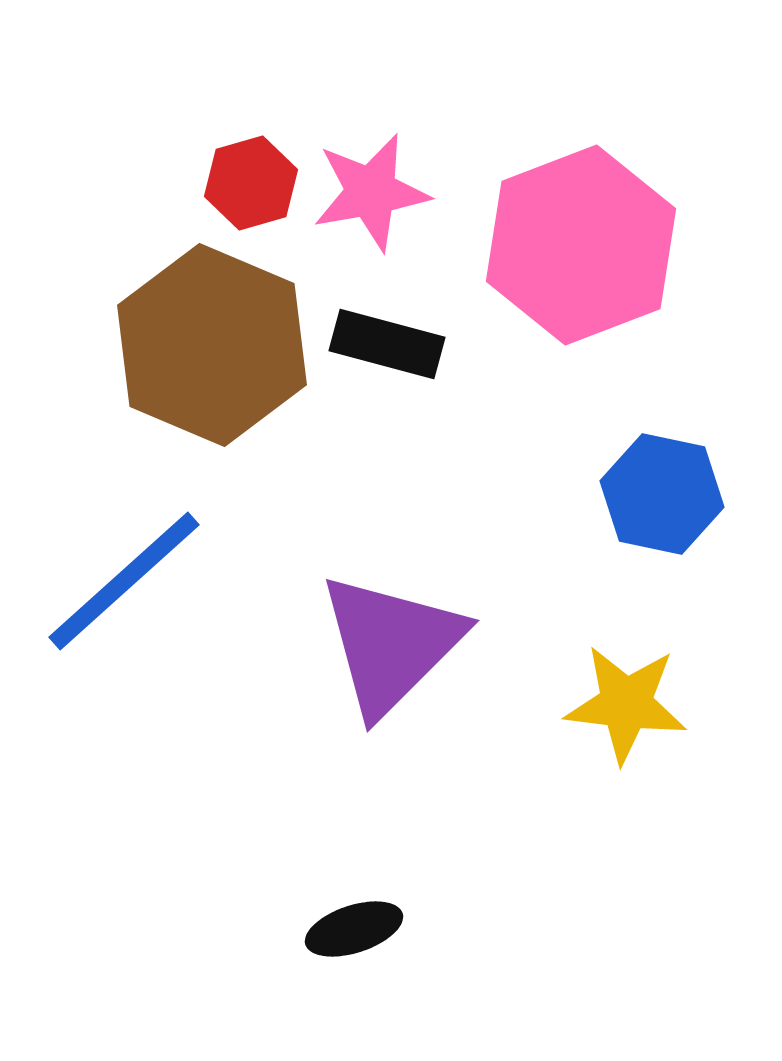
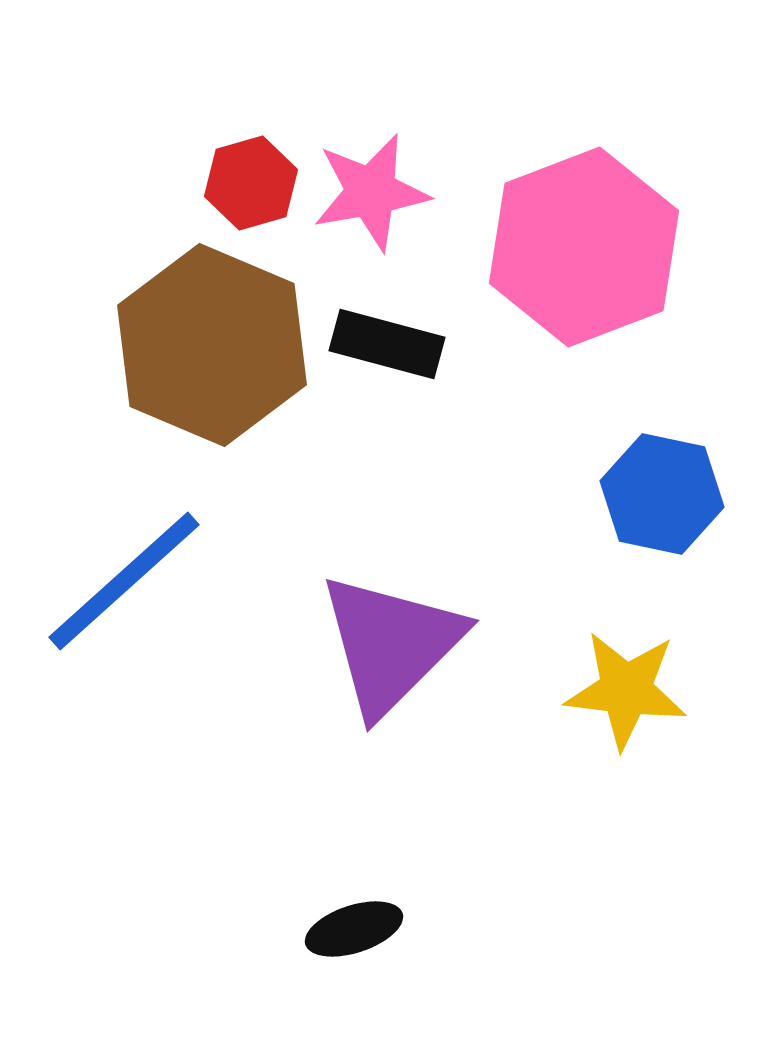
pink hexagon: moved 3 px right, 2 px down
yellow star: moved 14 px up
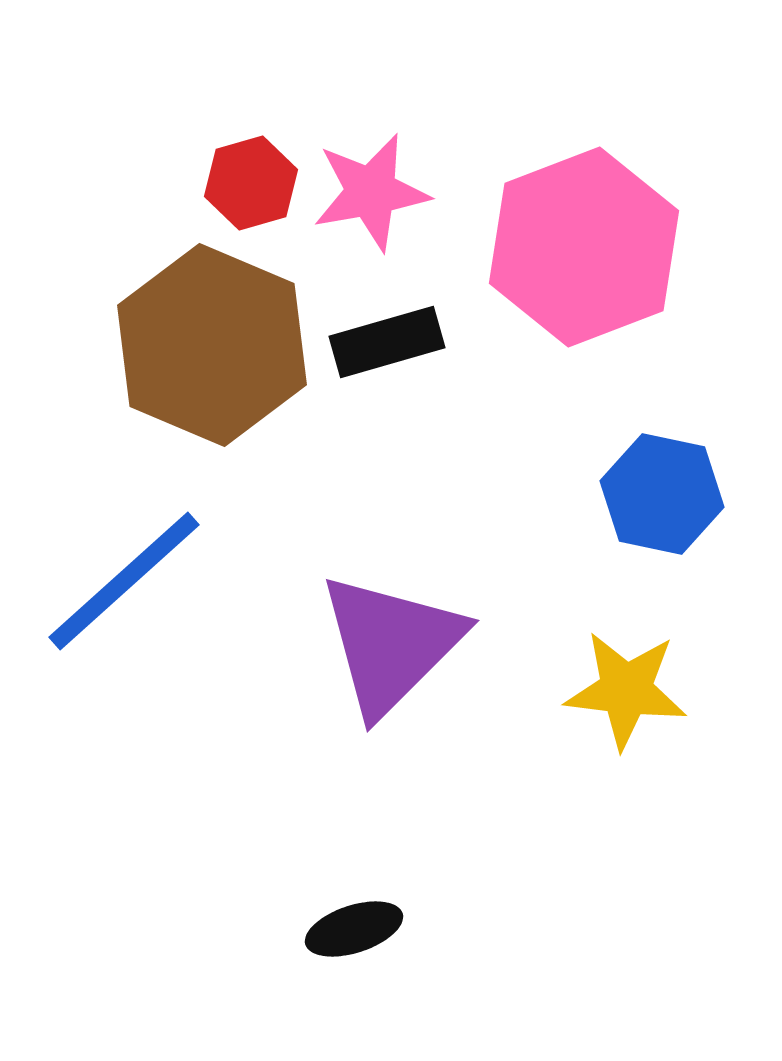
black rectangle: moved 2 px up; rotated 31 degrees counterclockwise
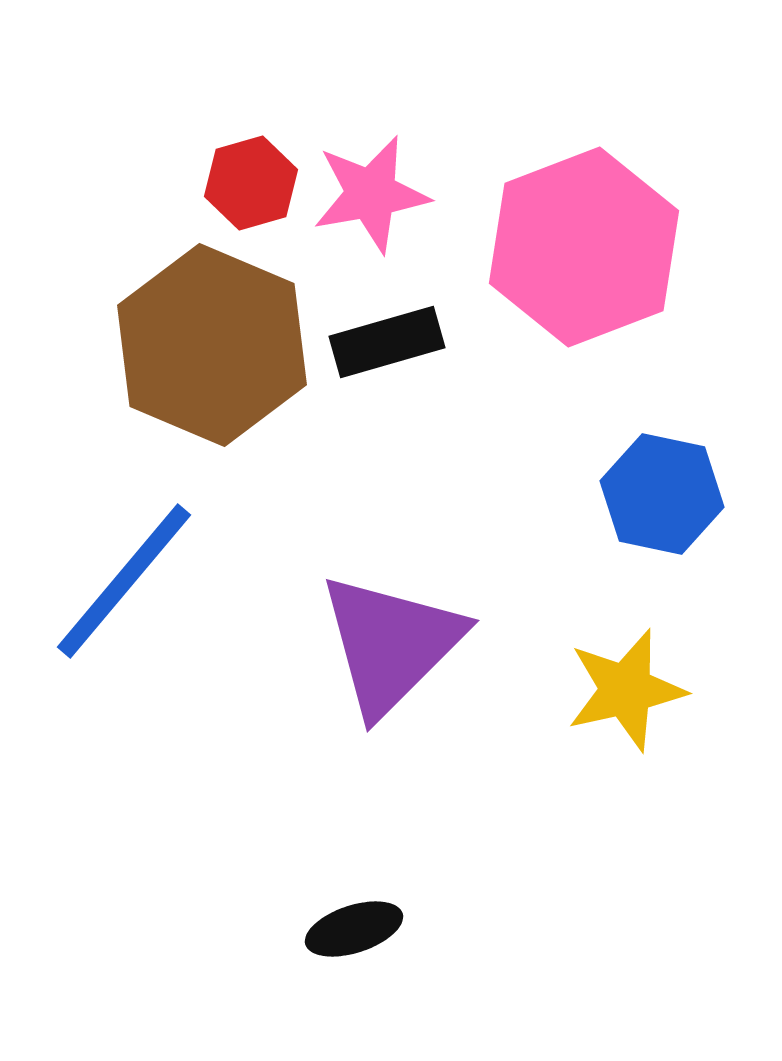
pink star: moved 2 px down
blue line: rotated 8 degrees counterclockwise
yellow star: rotated 20 degrees counterclockwise
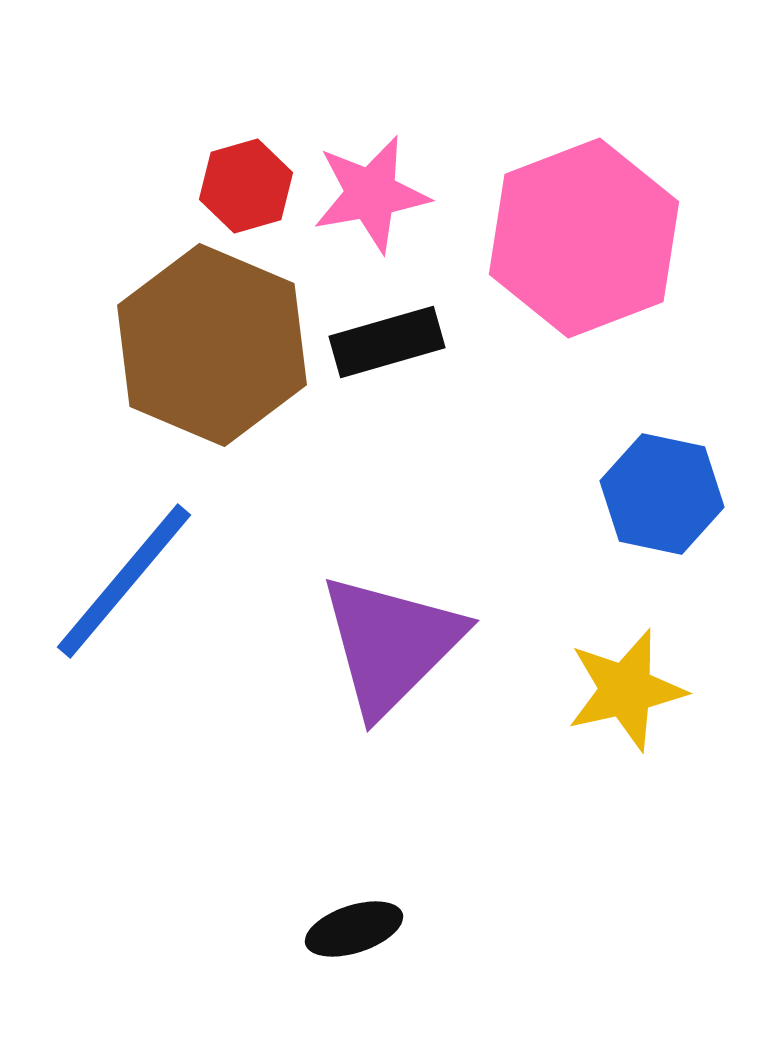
red hexagon: moved 5 px left, 3 px down
pink hexagon: moved 9 px up
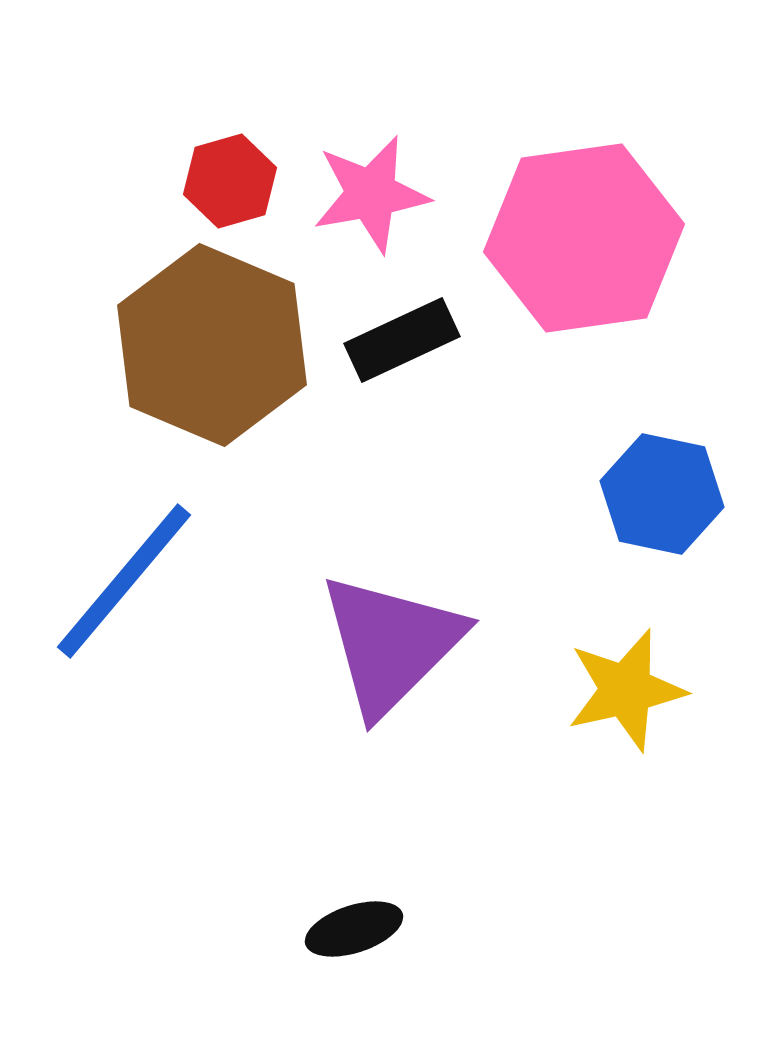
red hexagon: moved 16 px left, 5 px up
pink hexagon: rotated 13 degrees clockwise
black rectangle: moved 15 px right, 2 px up; rotated 9 degrees counterclockwise
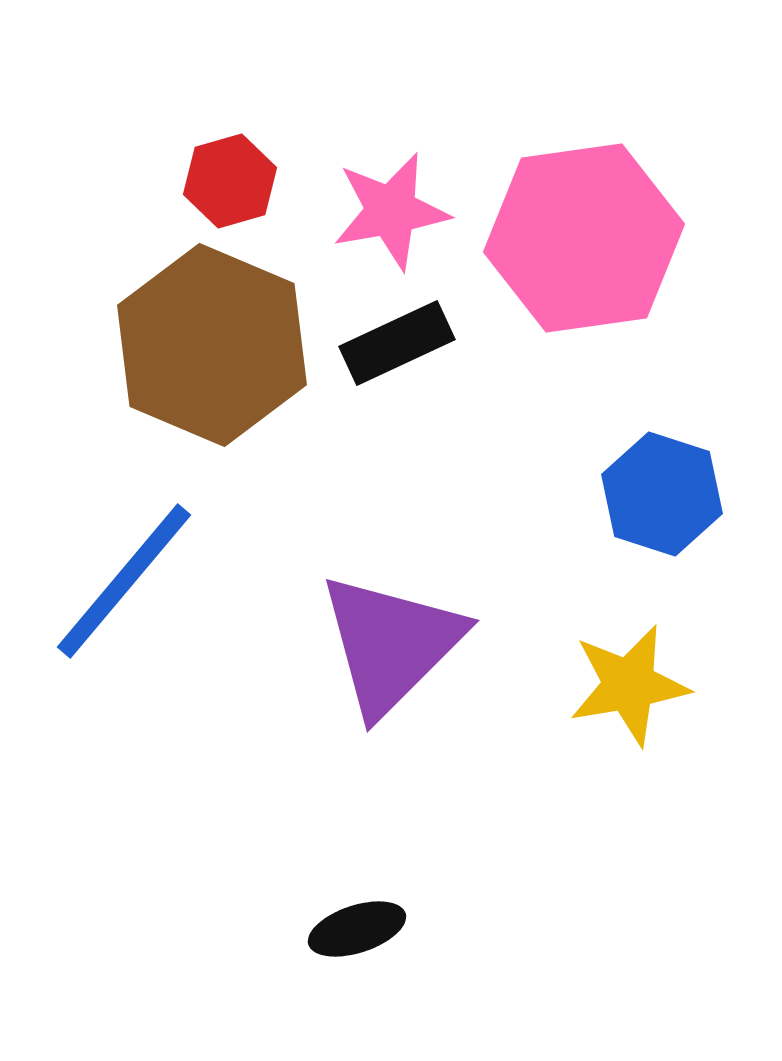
pink star: moved 20 px right, 17 px down
black rectangle: moved 5 px left, 3 px down
blue hexagon: rotated 6 degrees clockwise
yellow star: moved 3 px right, 5 px up; rotated 3 degrees clockwise
black ellipse: moved 3 px right
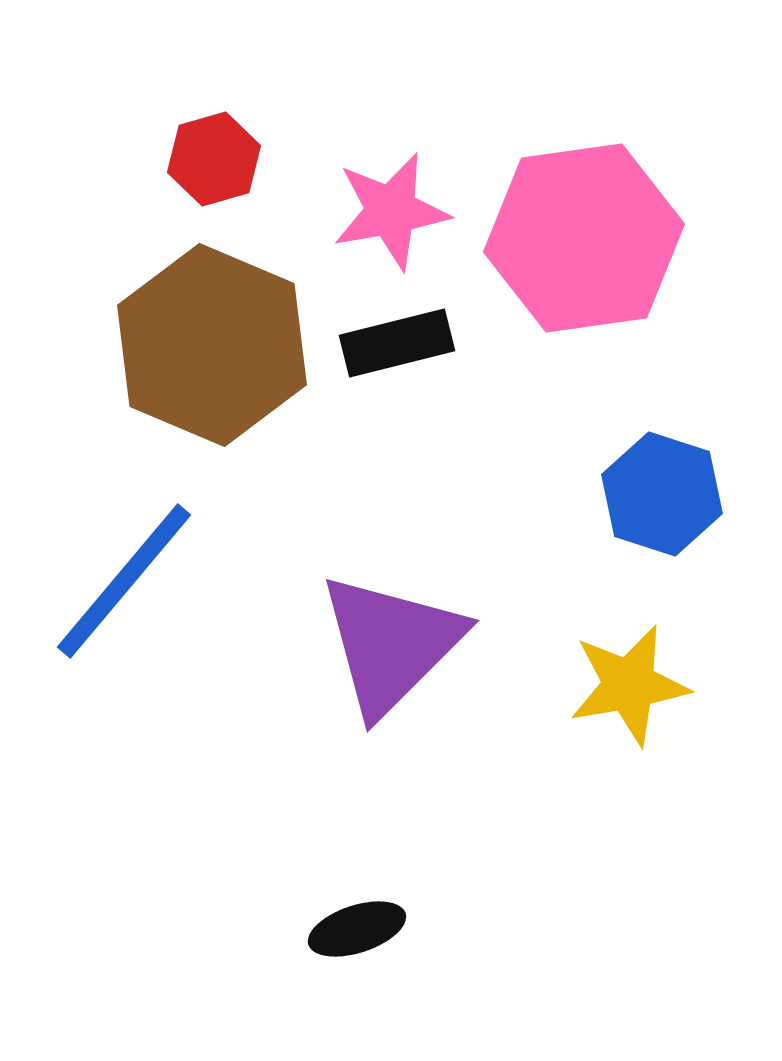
red hexagon: moved 16 px left, 22 px up
black rectangle: rotated 11 degrees clockwise
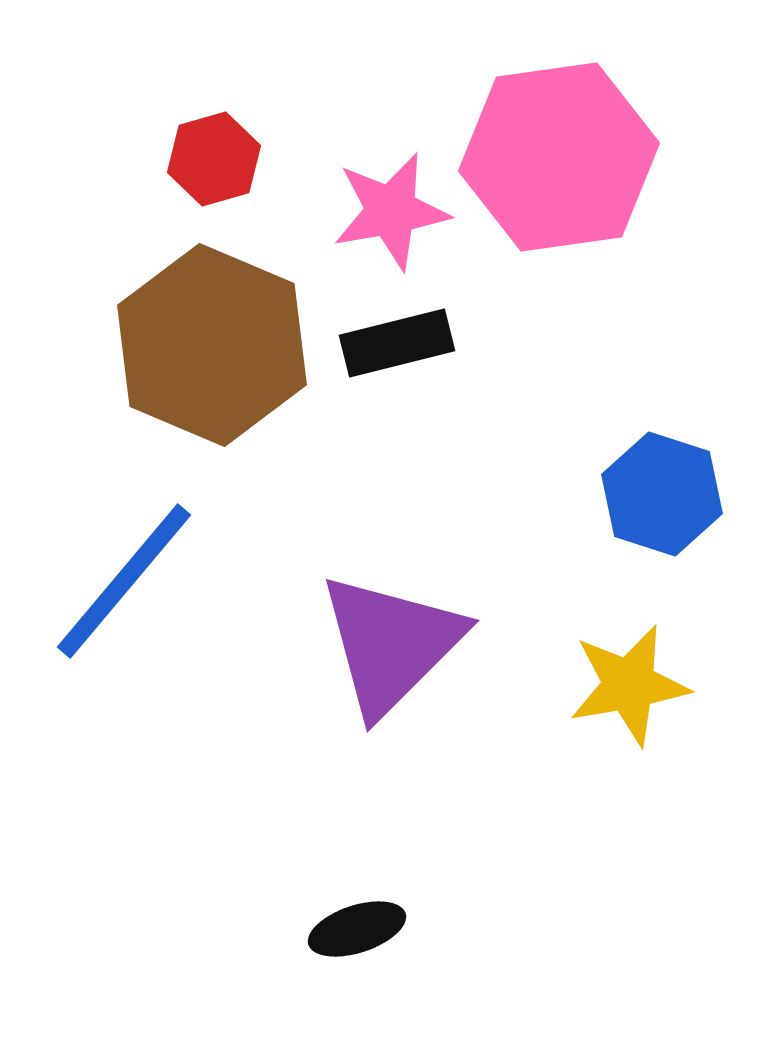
pink hexagon: moved 25 px left, 81 px up
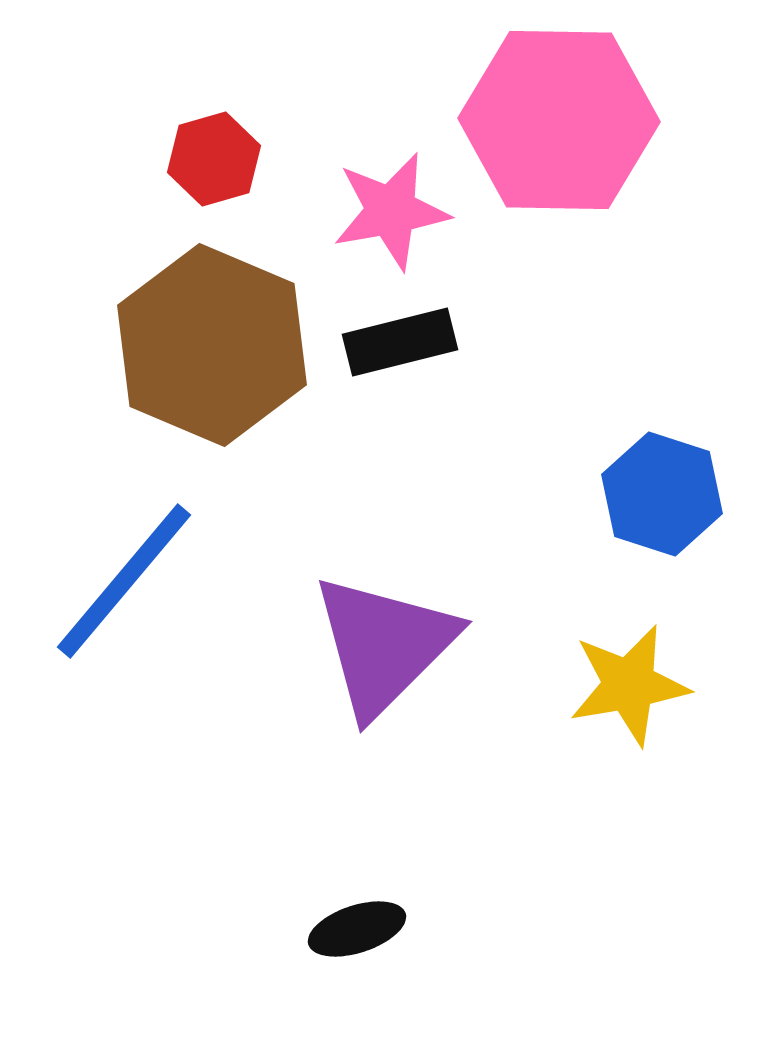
pink hexagon: moved 37 px up; rotated 9 degrees clockwise
black rectangle: moved 3 px right, 1 px up
purple triangle: moved 7 px left, 1 px down
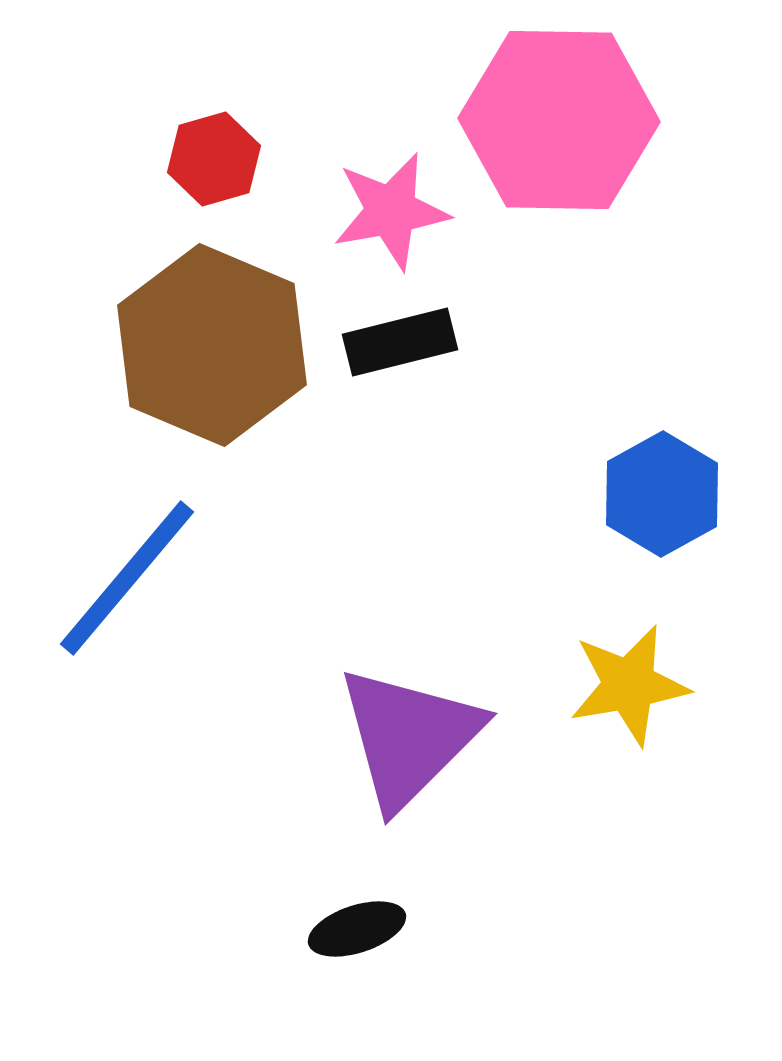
blue hexagon: rotated 13 degrees clockwise
blue line: moved 3 px right, 3 px up
purple triangle: moved 25 px right, 92 px down
